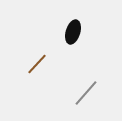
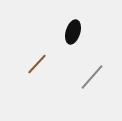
gray line: moved 6 px right, 16 px up
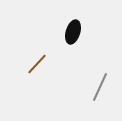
gray line: moved 8 px right, 10 px down; rotated 16 degrees counterclockwise
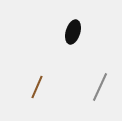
brown line: moved 23 px down; rotated 20 degrees counterclockwise
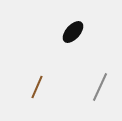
black ellipse: rotated 25 degrees clockwise
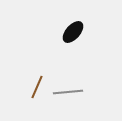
gray line: moved 32 px left, 5 px down; rotated 60 degrees clockwise
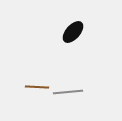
brown line: rotated 70 degrees clockwise
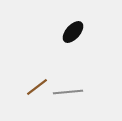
brown line: rotated 40 degrees counterclockwise
